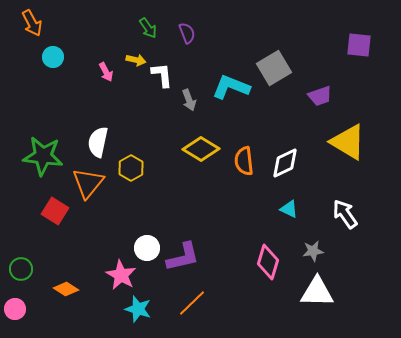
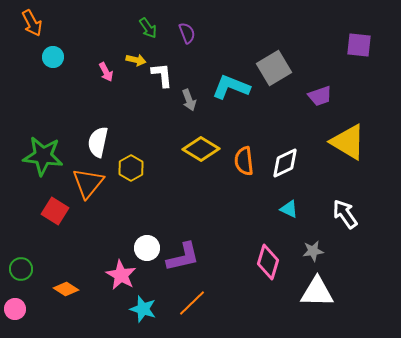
cyan star: moved 5 px right
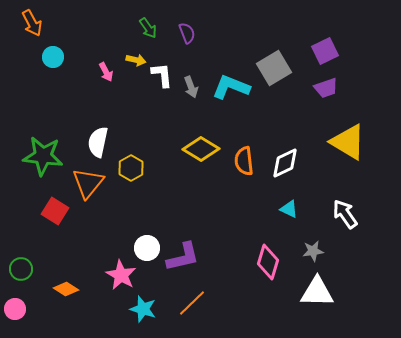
purple square: moved 34 px left, 6 px down; rotated 32 degrees counterclockwise
purple trapezoid: moved 6 px right, 8 px up
gray arrow: moved 2 px right, 13 px up
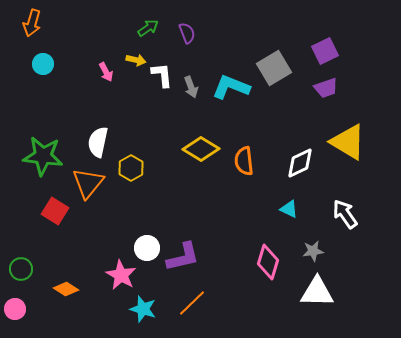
orange arrow: rotated 44 degrees clockwise
green arrow: rotated 90 degrees counterclockwise
cyan circle: moved 10 px left, 7 px down
white diamond: moved 15 px right
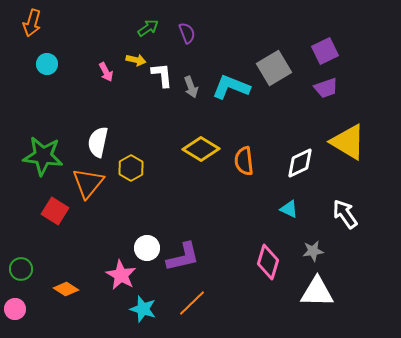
cyan circle: moved 4 px right
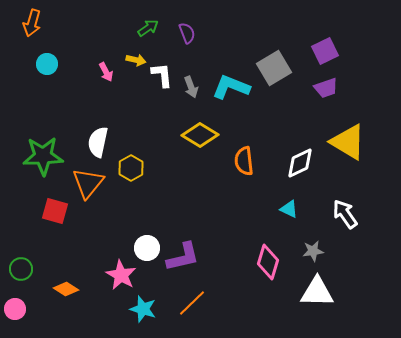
yellow diamond: moved 1 px left, 14 px up
green star: rotated 9 degrees counterclockwise
red square: rotated 16 degrees counterclockwise
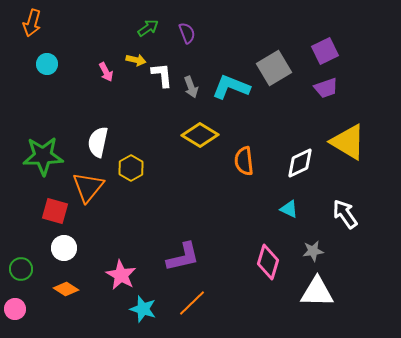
orange triangle: moved 4 px down
white circle: moved 83 px left
